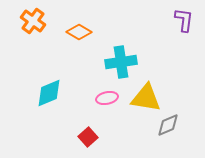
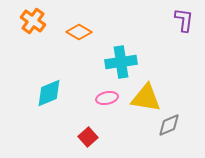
gray diamond: moved 1 px right
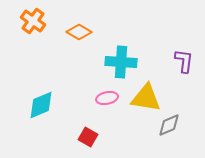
purple L-shape: moved 41 px down
cyan cross: rotated 12 degrees clockwise
cyan diamond: moved 8 px left, 12 px down
red square: rotated 18 degrees counterclockwise
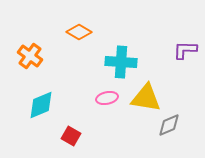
orange cross: moved 3 px left, 35 px down
purple L-shape: moved 1 px right, 11 px up; rotated 95 degrees counterclockwise
red square: moved 17 px left, 1 px up
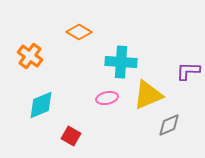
purple L-shape: moved 3 px right, 21 px down
yellow triangle: moved 2 px right, 3 px up; rotated 32 degrees counterclockwise
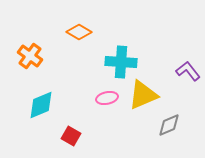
purple L-shape: rotated 50 degrees clockwise
yellow triangle: moved 5 px left
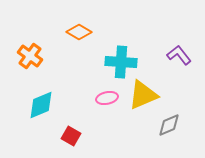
purple L-shape: moved 9 px left, 16 px up
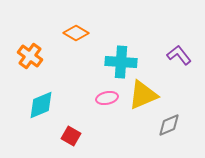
orange diamond: moved 3 px left, 1 px down
